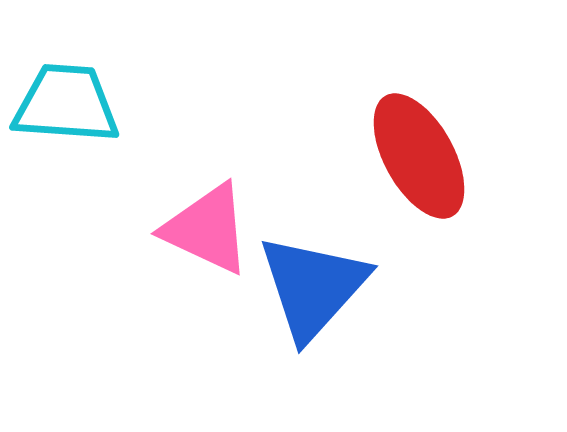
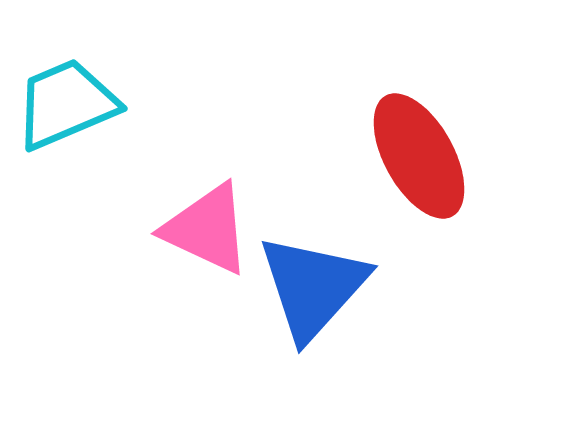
cyan trapezoid: rotated 27 degrees counterclockwise
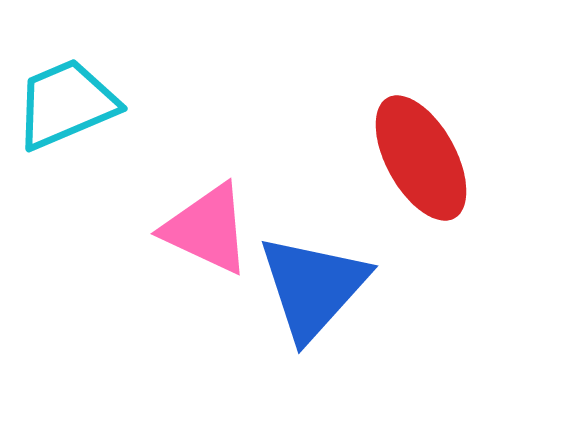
red ellipse: moved 2 px right, 2 px down
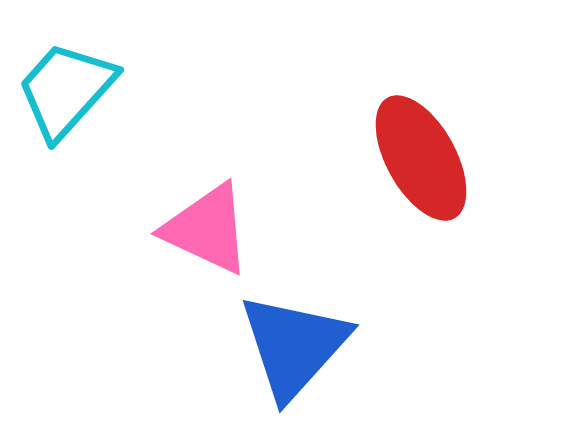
cyan trapezoid: moved 14 px up; rotated 25 degrees counterclockwise
blue triangle: moved 19 px left, 59 px down
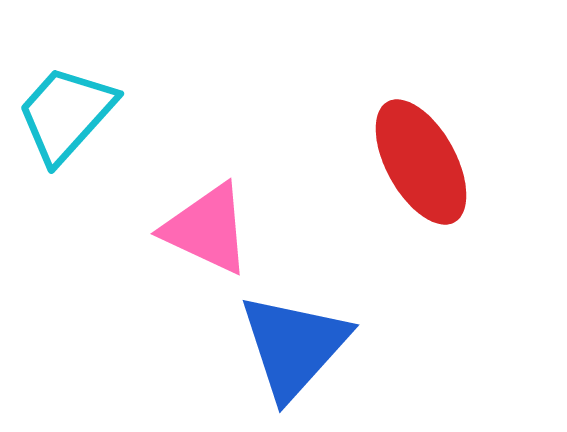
cyan trapezoid: moved 24 px down
red ellipse: moved 4 px down
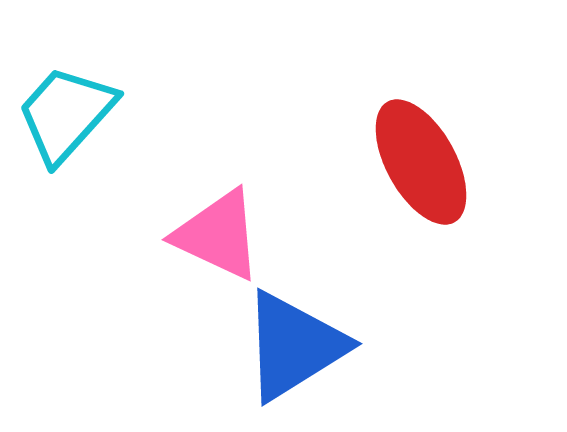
pink triangle: moved 11 px right, 6 px down
blue triangle: rotated 16 degrees clockwise
